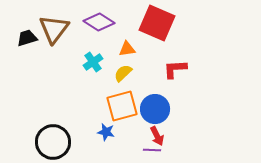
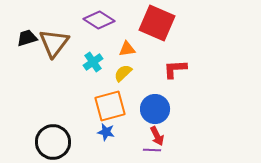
purple diamond: moved 2 px up
brown triangle: moved 14 px down
orange square: moved 12 px left
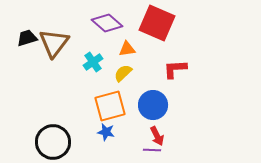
purple diamond: moved 8 px right, 3 px down; rotated 8 degrees clockwise
blue circle: moved 2 px left, 4 px up
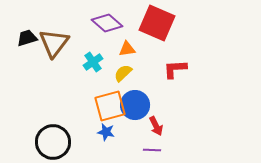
blue circle: moved 18 px left
red arrow: moved 1 px left, 10 px up
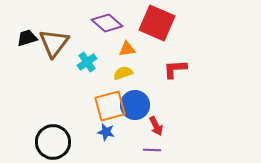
cyan cross: moved 6 px left
yellow semicircle: rotated 24 degrees clockwise
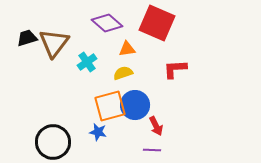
blue star: moved 8 px left
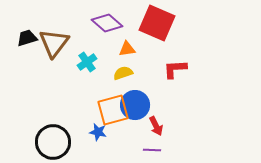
orange square: moved 3 px right, 4 px down
